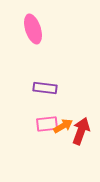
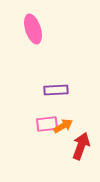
purple rectangle: moved 11 px right, 2 px down; rotated 10 degrees counterclockwise
red arrow: moved 15 px down
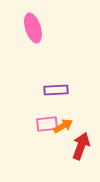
pink ellipse: moved 1 px up
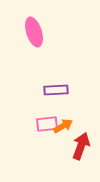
pink ellipse: moved 1 px right, 4 px down
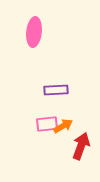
pink ellipse: rotated 24 degrees clockwise
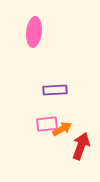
purple rectangle: moved 1 px left
orange arrow: moved 1 px left, 3 px down
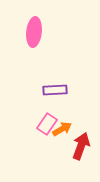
pink rectangle: rotated 50 degrees counterclockwise
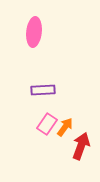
purple rectangle: moved 12 px left
orange arrow: moved 3 px right, 2 px up; rotated 24 degrees counterclockwise
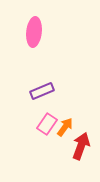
purple rectangle: moved 1 px left, 1 px down; rotated 20 degrees counterclockwise
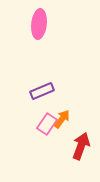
pink ellipse: moved 5 px right, 8 px up
orange arrow: moved 3 px left, 8 px up
